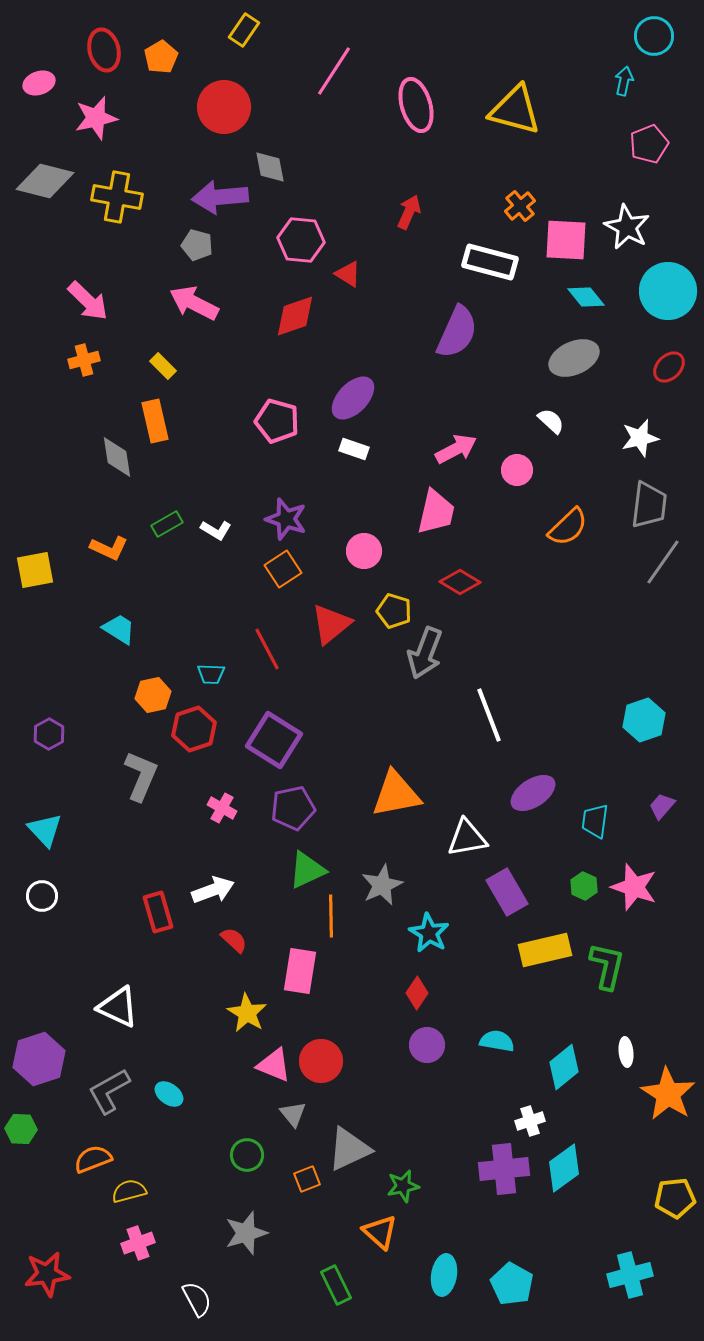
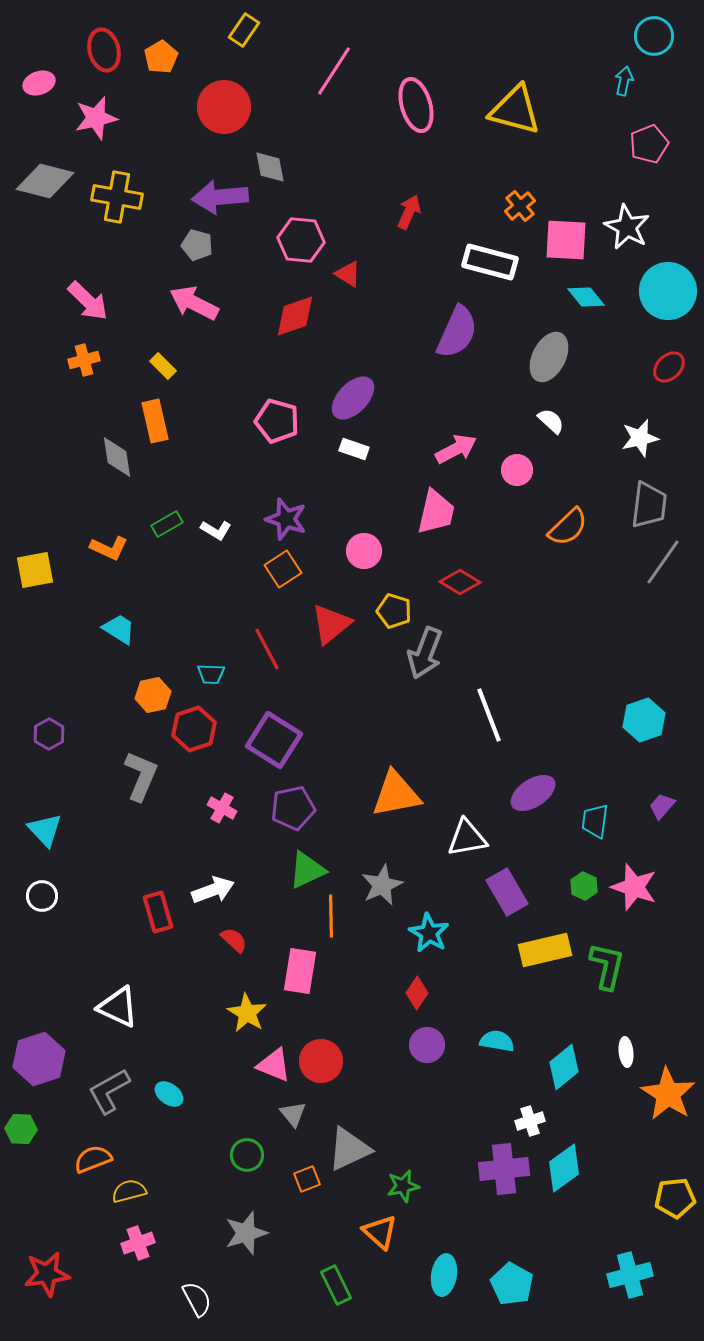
gray ellipse at (574, 358): moved 25 px left, 1 px up; rotated 39 degrees counterclockwise
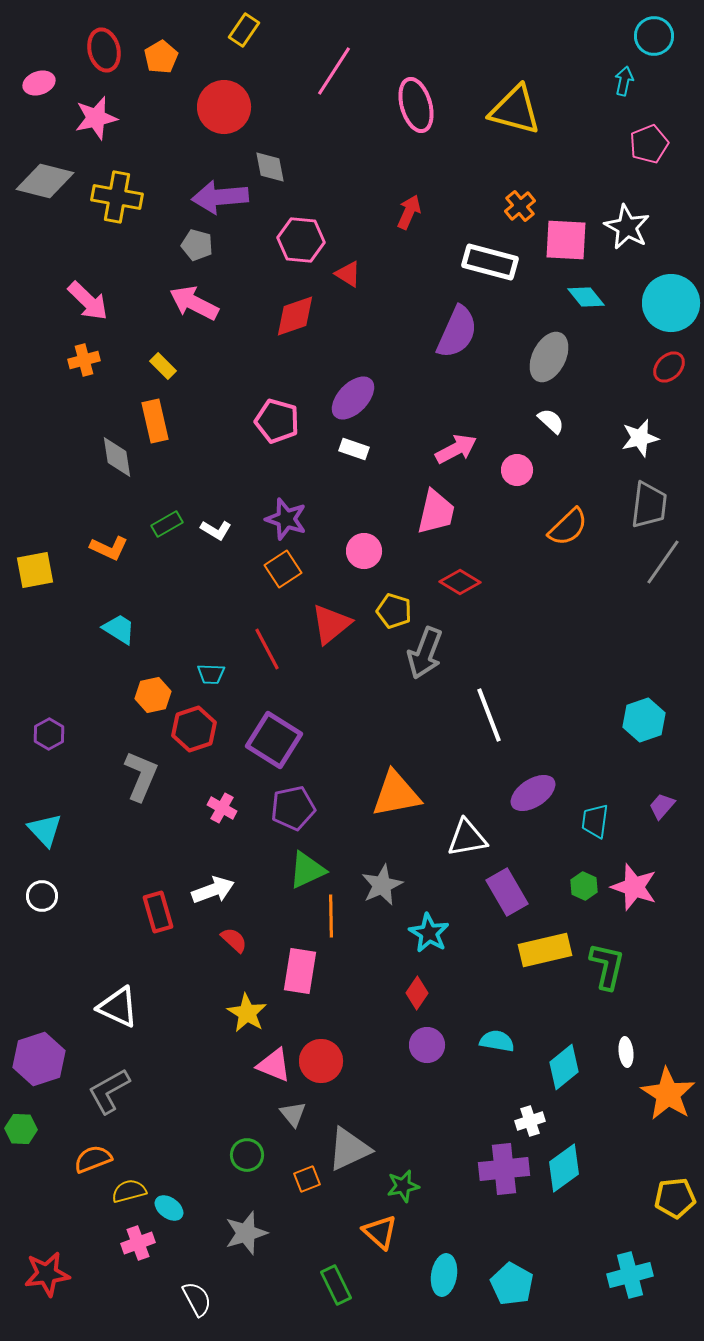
cyan circle at (668, 291): moved 3 px right, 12 px down
cyan ellipse at (169, 1094): moved 114 px down
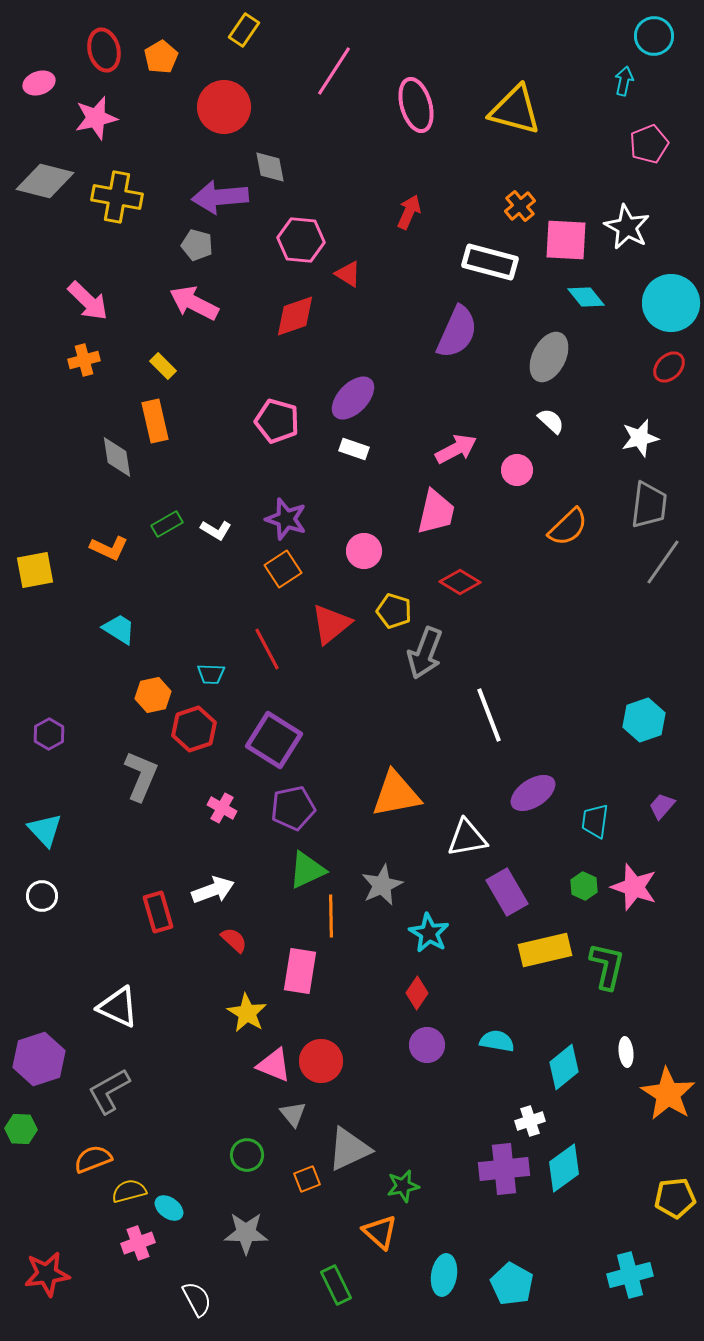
gray star at (246, 1233): rotated 18 degrees clockwise
